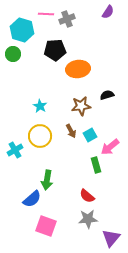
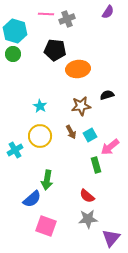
cyan hexagon: moved 7 px left, 1 px down
black pentagon: rotated 10 degrees clockwise
brown arrow: moved 1 px down
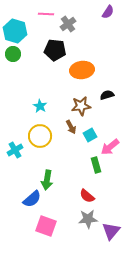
gray cross: moved 1 px right, 5 px down; rotated 14 degrees counterclockwise
orange ellipse: moved 4 px right, 1 px down
brown arrow: moved 5 px up
purple triangle: moved 7 px up
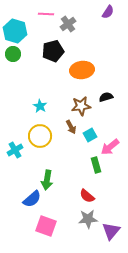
black pentagon: moved 2 px left, 1 px down; rotated 20 degrees counterclockwise
black semicircle: moved 1 px left, 2 px down
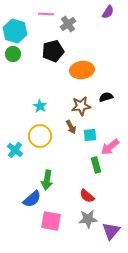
cyan square: rotated 24 degrees clockwise
cyan cross: rotated 21 degrees counterclockwise
pink square: moved 5 px right, 5 px up; rotated 10 degrees counterclockwise
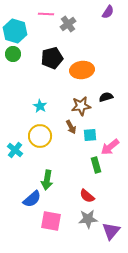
black pentagon: moved 1 px left, 7 px down
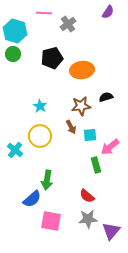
pink line: moved 2 px left, 1 px up
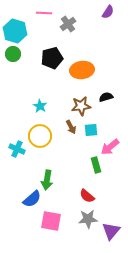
cyan square: moved 1 px right, 5 px up
cyan cross: moved 2 px right, 1 px up; rotated 14 degrees counterclockwise
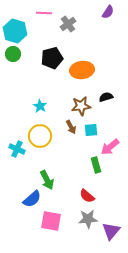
green arrow: rotated 36 degrees counterclockwise
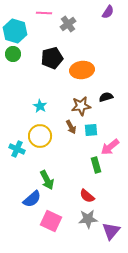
pink square: rotated 15 degrees clockwise
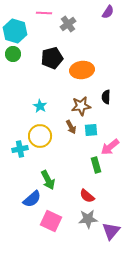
black semicircle: rotated 72 degrees counterclockwise
cyan cross: moved 3 px right; rotated 35 degrees counterclockwise
green arrow: moved 1 px right
